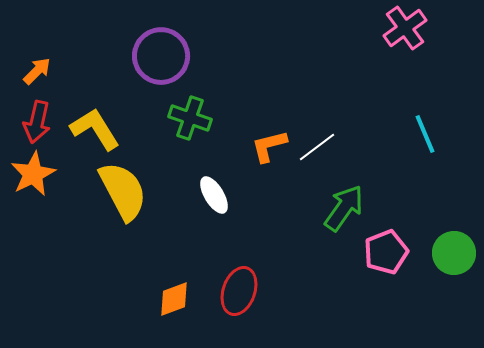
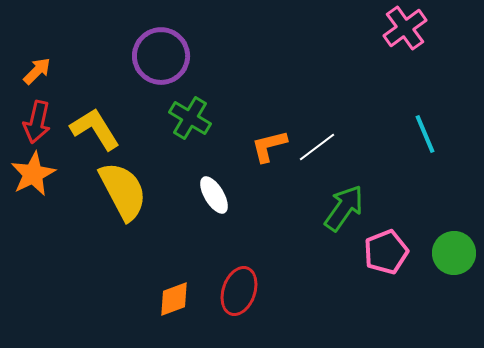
green cross: rotated 12 degrees clockwise
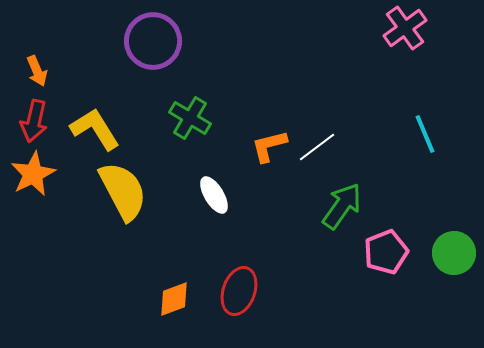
purple circle: moved 8 px left, 15 px up
orange arrow: rotated 112 degrees clockwise
red arrow: moved 3 px left, 1 px up
green arrow: moved 2 px left, 2 px up
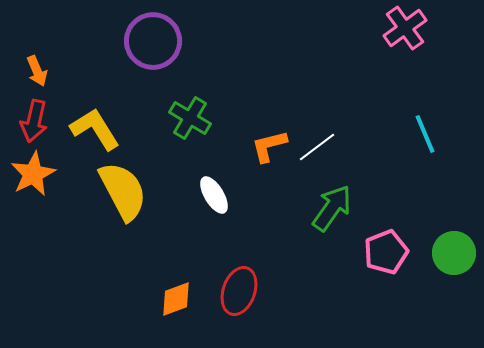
green arrow: moved 10 px left, 2 px down
orange diamond: moved 2 px right
